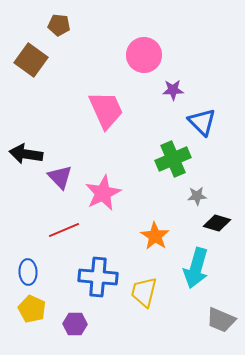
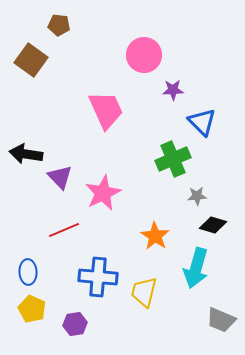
black diamond: moved 4 px left, 2 px down
purple hexagon: rotated 10 degrees counterclockwise
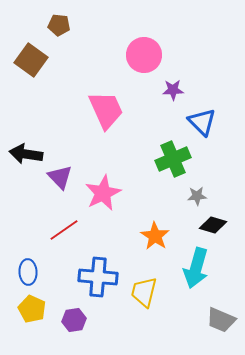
red line: rotated 12 degrees counterclockwise
purple hexagon: moved 1 px left, 4 px up
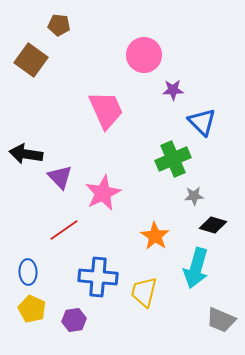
gray star: moved 3 px left
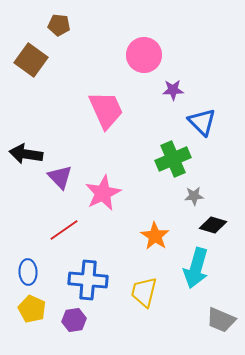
blue cross: moved 10 px left, 3 px down
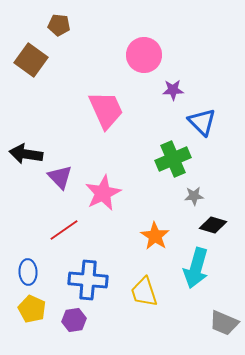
yellow trapezoid: rotated 32 degrees counterclockwise
gray trapezoid: moved 3 px right, 3 px down
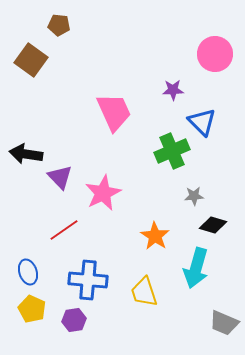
pink circle: moved 71 px right, 1 px up
pink trapezoid: moved 8 px right, 2 px down
green cross: moved 1 px left, 8 px up
blue ellipse: rotated 15 degrees counterclockwise
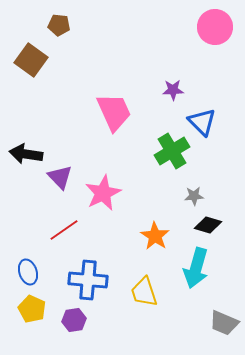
pink circle: moved 27 px up
green cross: rotated 8 degrees counterclockwise
black diamond: moved 5 px left
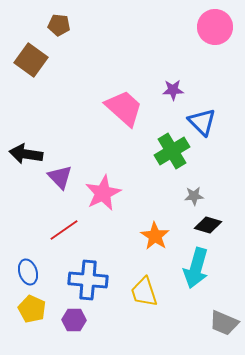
pink trapezoid: moved 10 px right, 4 px up; rotated 24 degrees counterclockwise
purple hexagon: rotated 10 degrees clockwise
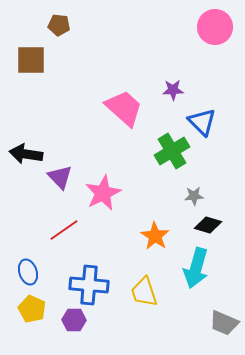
brown square: rotated 36 degrees counterclockwise
blue cross: moved 1 px right, 5 px down
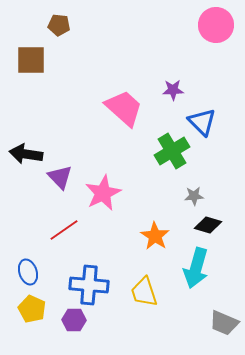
pink circle: moved 1 px right, 2 px up
